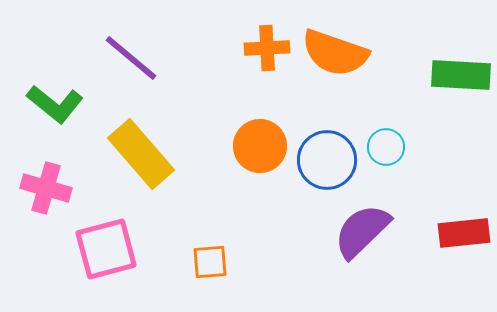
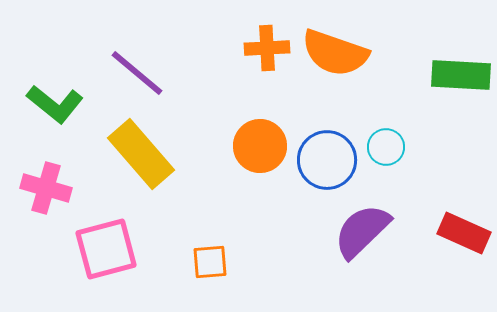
purple line: moved 6 px right, 15 px down
red rectangle: rotated 30 degrees clockwise
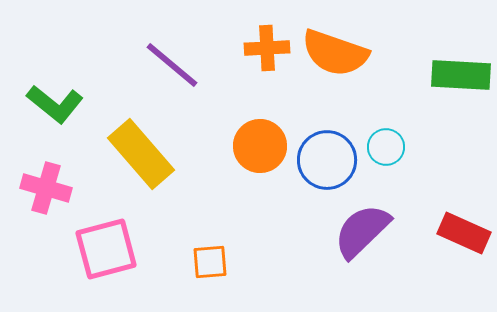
purple line: moved 35 px right, 8 px up
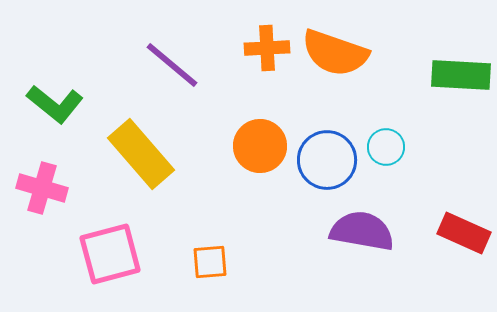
pink cross: moved 4 px left
purple semicircle: rotated 54 degrees clockwise
pink square: moved 4 px right, 5 px down
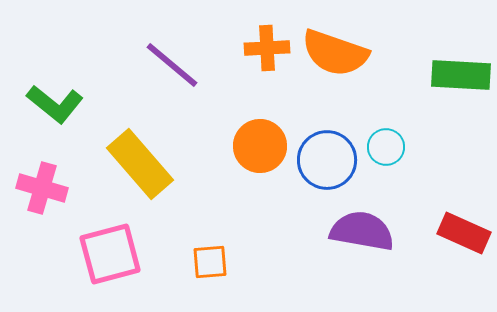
yellow rectangle: moved 1 px left, 10 px down
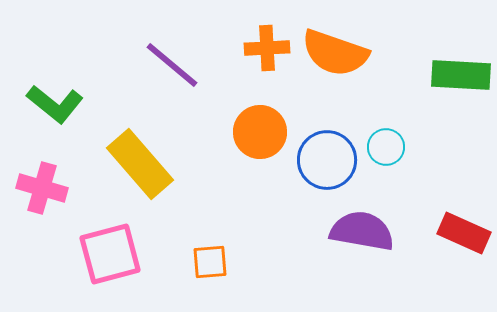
orange circle: moved 14 px up
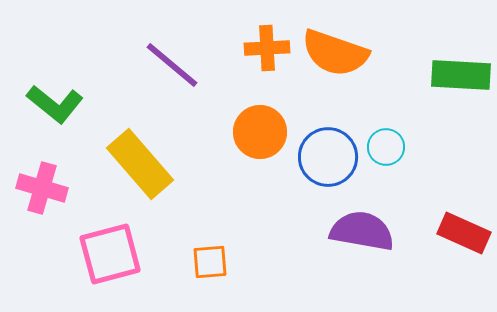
blue circle: moved 1 px right, 3 px up
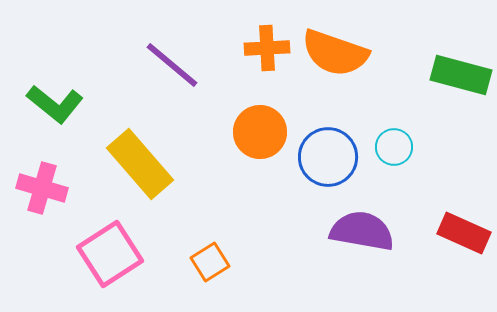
green rectangle: rotated 12 degrees clockwise
cyan circle: moved 8 px right
pink square: rotated 18 degrees counterclockwise
orange square: rotated 27 degrees counterclockwise
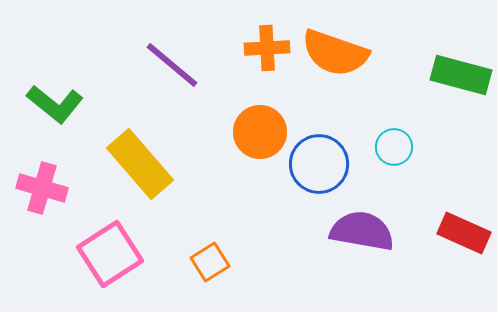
blue circle: moved 9 px left, 7 px down
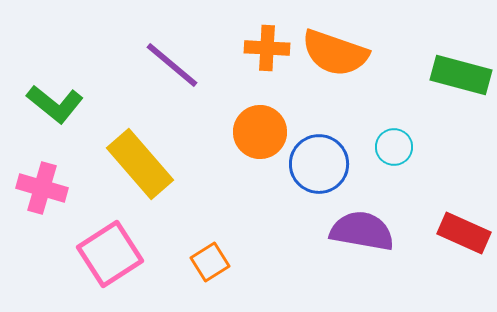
orange cross: rotated 6 degrees clockwise
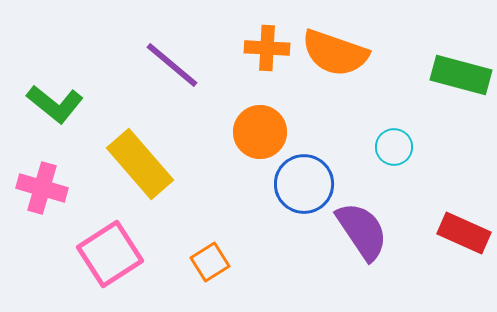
blue circle: moved 15 px left, 20 px down
purple semicircle: rotated 46 degrees clockwise
